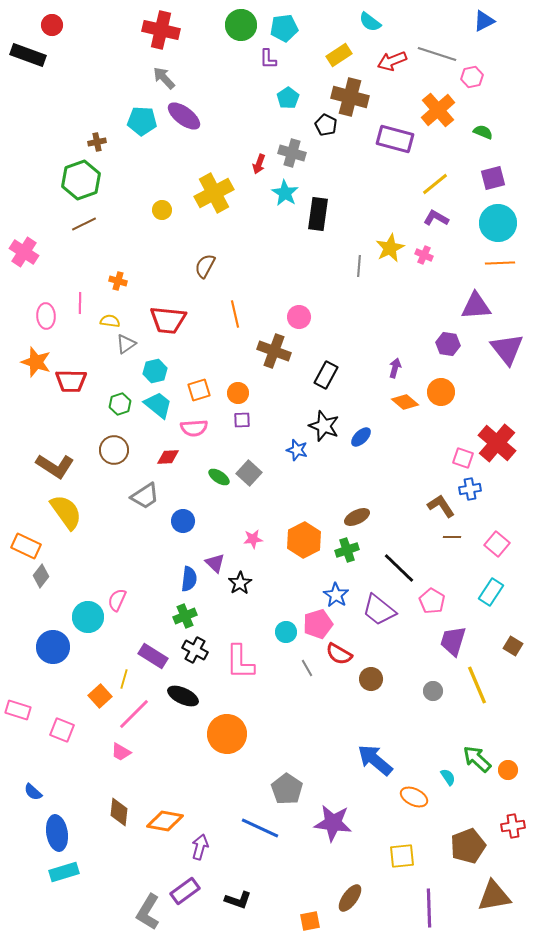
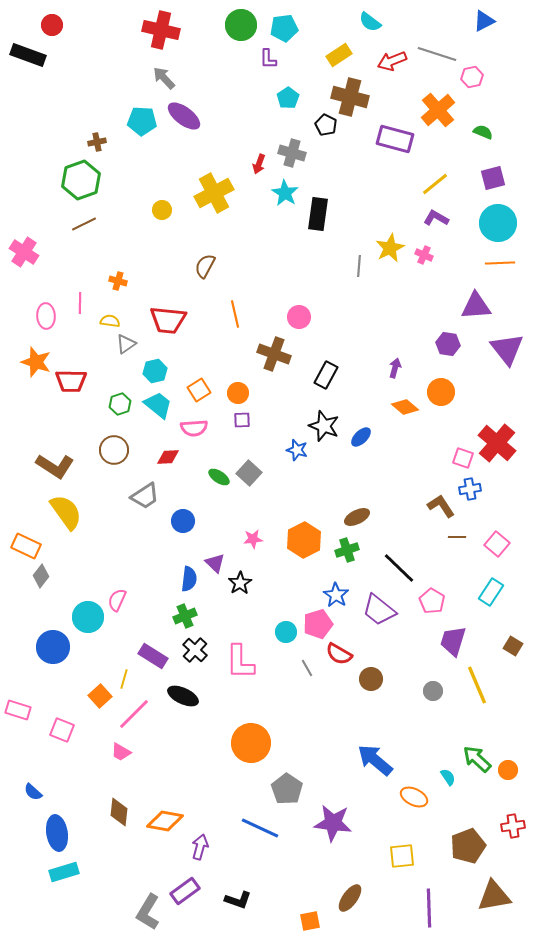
brown cross at (274, 351): moved 3 px down
orange square at (199, 390): rotated 15 degrees counterclockwise
orange diamond at (405, 402): moved 5 px down
brown line at (452, 537): moved 5 px right
black cross at (195, 650): rotated 15 degrees clockwise
orange circle at (227, 734): moved 24 px right, 9 px down
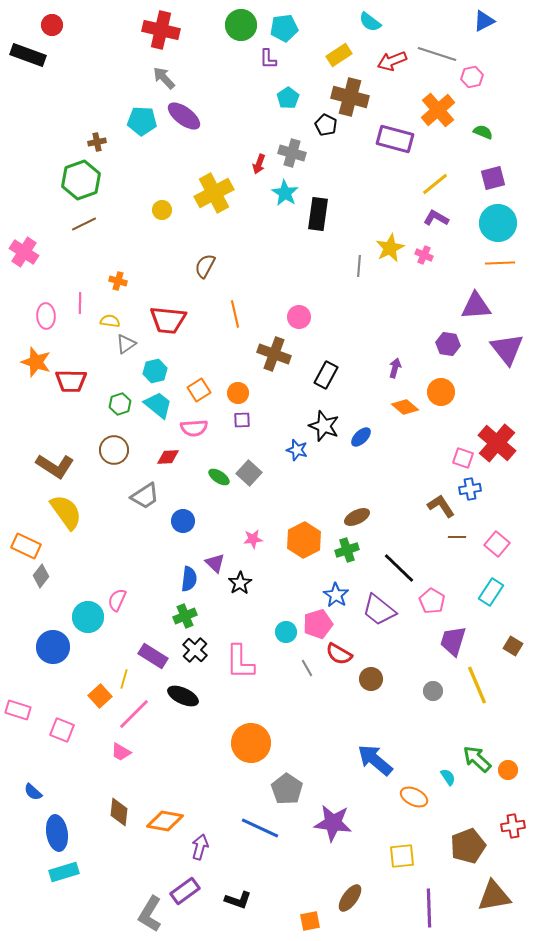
gray L-shape at (148, 912): moved 2 px right, 2 px down
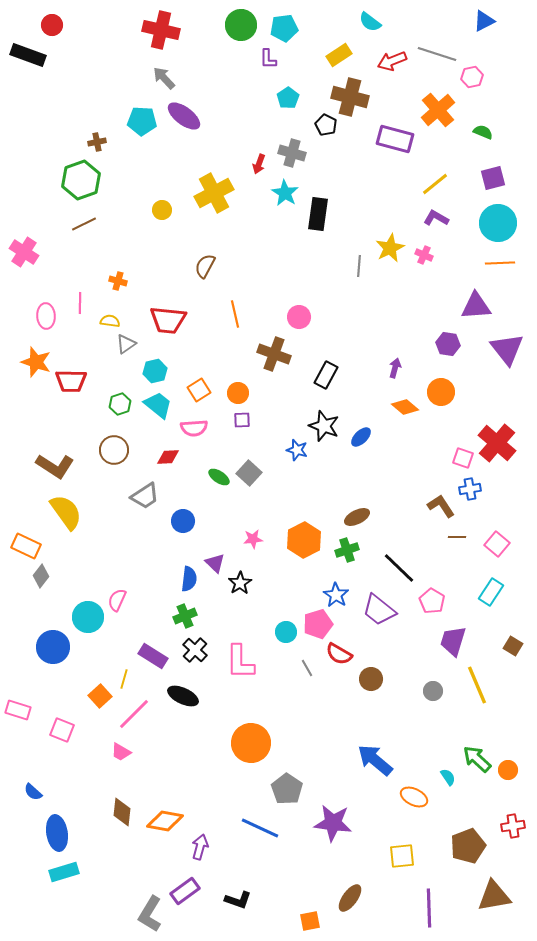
brown diamond at (119, 812): moved 3 px right
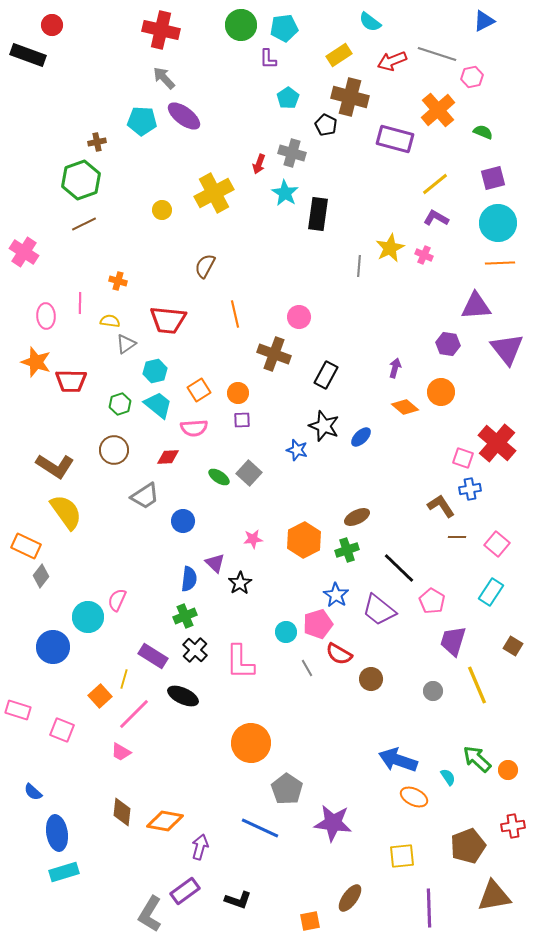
blue arrow at (375, 760): moved 23 px right; rotated 21 degrees counterclockwise
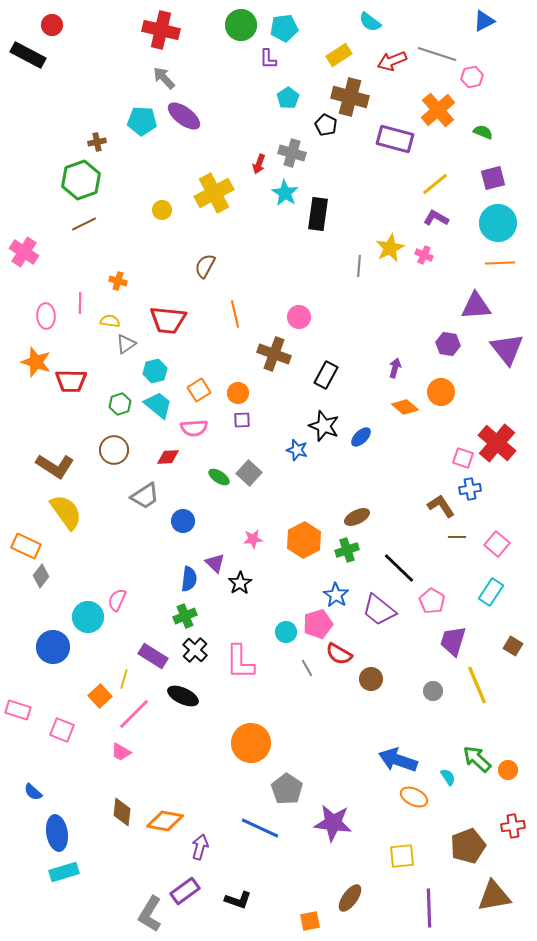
black rectangle at (28, 55): rotated 8 degrees clockwise
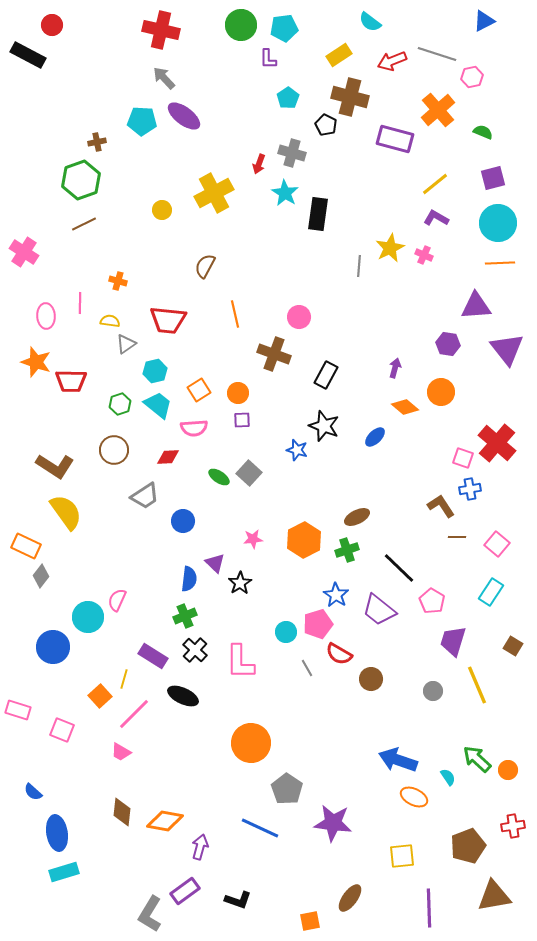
blue ellipse at (361, 437): moved 14 px right
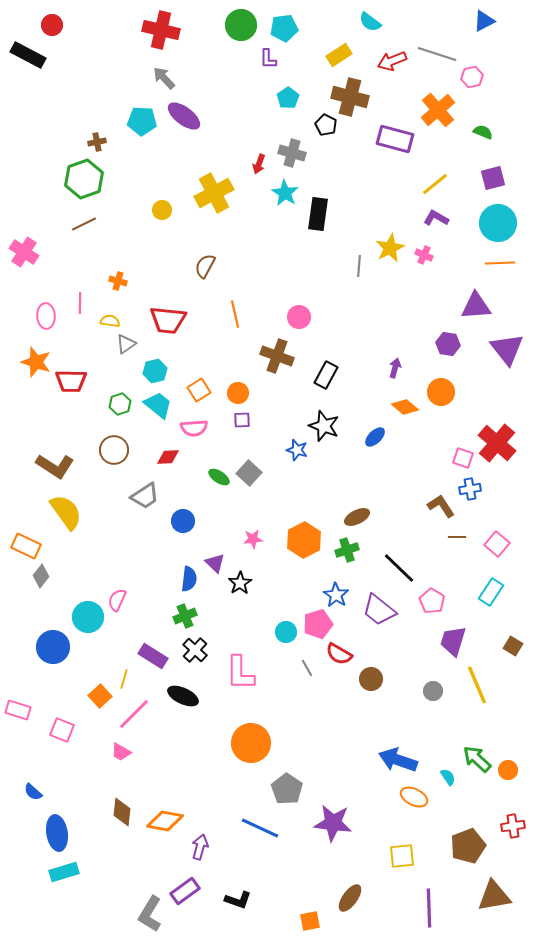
green hexagon at (81, 180): moved 3 px right, 1 px up
brown cross at (274, 354): moved 3 px right, 2 px down
pink L-shape at (240, 662): moved 11 px down
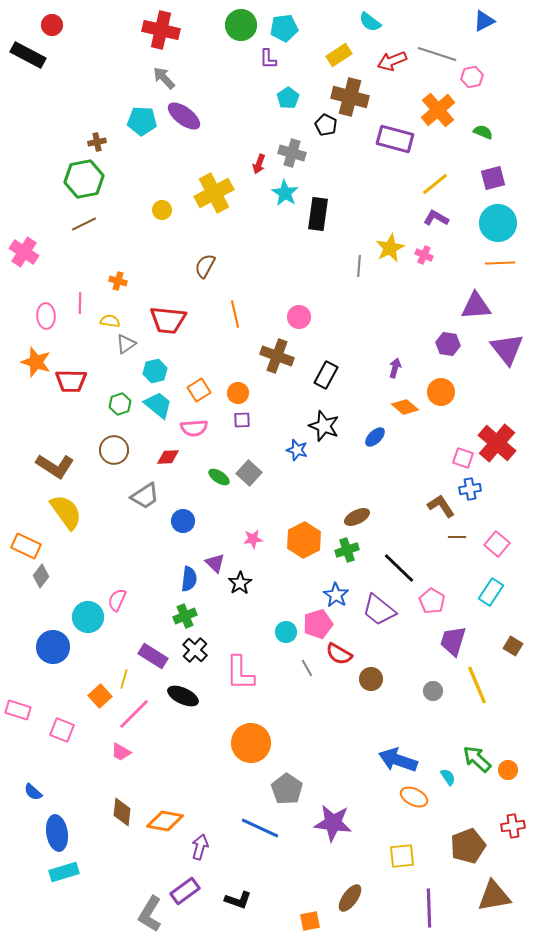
green hexagon at (84, 179): rotated 9 degrees clockwise
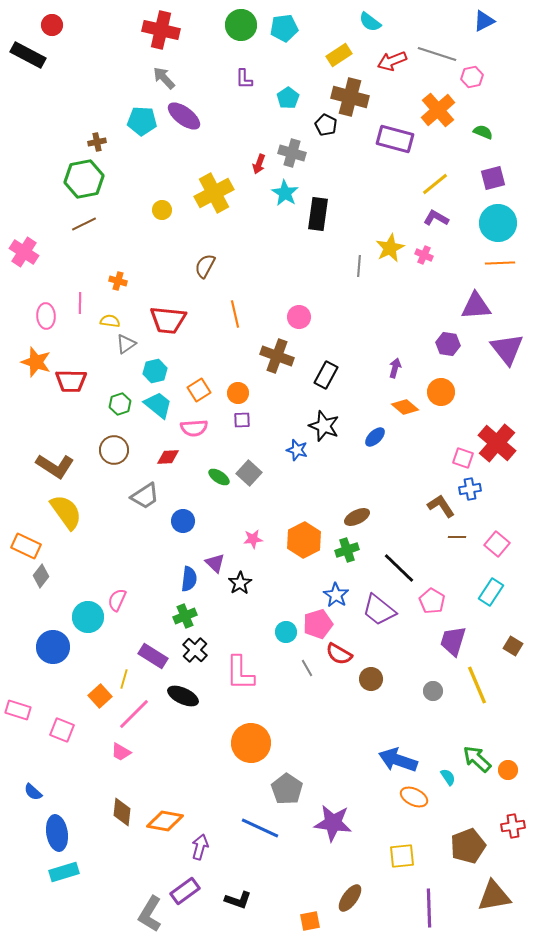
purple L-shape at (268, 59): moved 24 px left, 20 px down
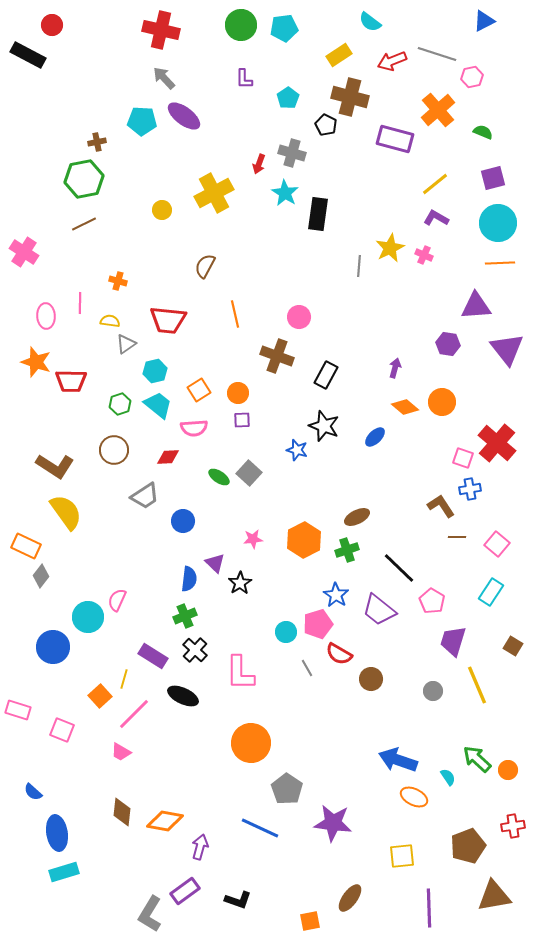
orange circle at (441, 392): moved 1 px right, 10 px down
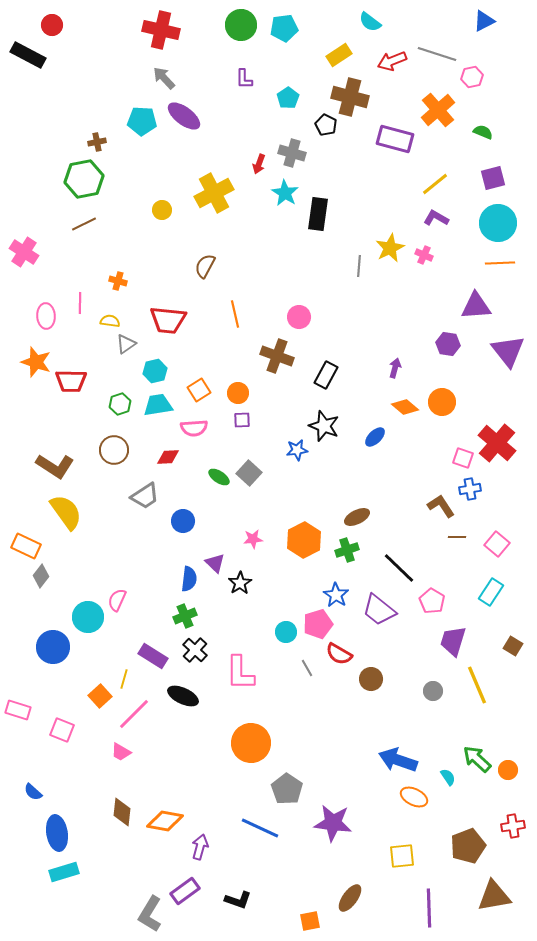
purple triangle at (507, 349): moved 1 px right, 2 px down
cyan trapezoid at (158, 405): rotated 48 degrees counterclockwise
blue star at (297, 450): rotated 25 degrees counterclockwise
